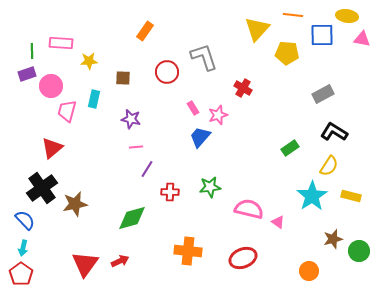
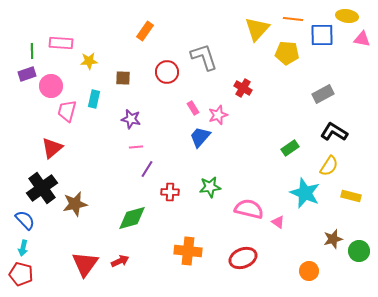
orange line at (293, 15): moved 4 px down
cyan star at (312, 196): moved 7 px left, 3 px up; rotated 16 degrees counterclockwise
red pentagon at (21, 274): rotated 20 degrees counterclockwise
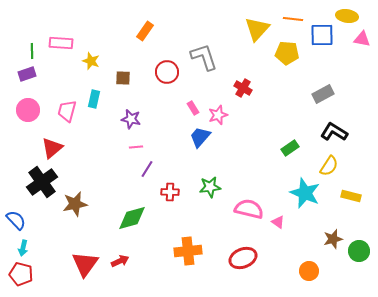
yellow star at (89, 61): moved 2 px right; rotated 24 degrees clockwise
pink circle at (51, 86): moved 23 px left, 24 px down
black cross at (42, 188): moved 6 px up
blue semicircle at (25, 220): moved 9 px left
orange cross at (188, 251): rotated 12 degrees counterclockwise
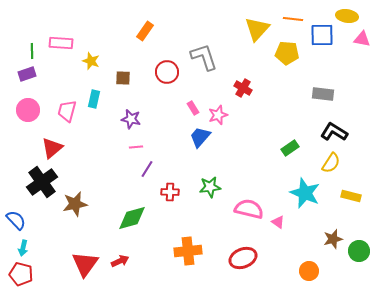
gray rectangle at (323, 94): rotated 35 degrees clockwise
yellow semicircle at (329, 166): moved 2 px right, 3 px up
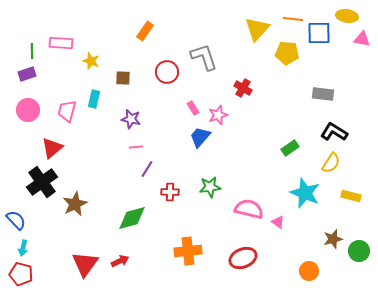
blue square at (322, 35): moved 3 px left, 2 px up
brown star at (75, 204): rotated 15 degrees counterclockwise
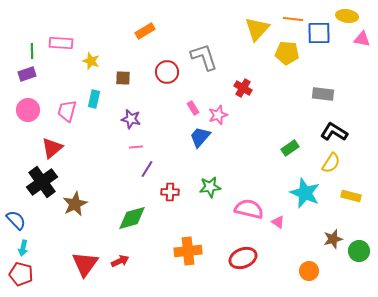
orange rectangle at (145, 31): rotated 24 degrees clockwise
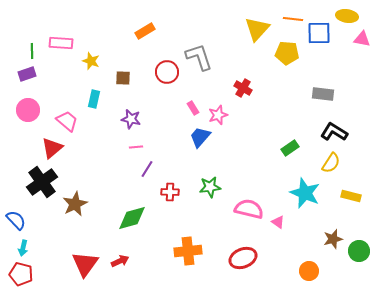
gray L-shape at (204, 57): moved 5 px left
pink trapezoid at (67, 111): moved 10 px down; rotated 115 degrees clockwise
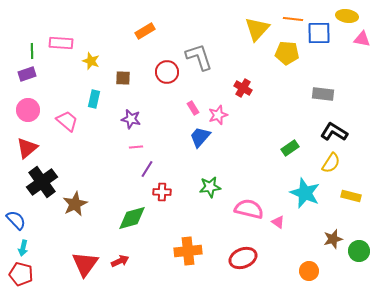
red triangle at (52, 148): moved 25 px left
red cross at (170, 192): moved 8 px left
